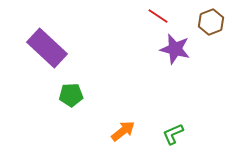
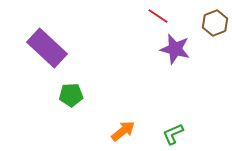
brown hexagon: moved 4 px right, 1 px down
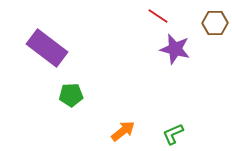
brown hexagon: rotated 20 degrees clockwise
purple rectangle: rotated 6 degrees counterclockwise
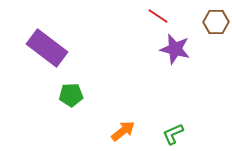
brown hexagon: moved 1 px right, 1 px up
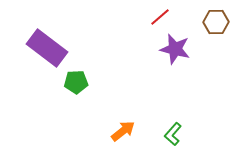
red line: moved 2 px right, 1 px down; rotated 75 degrees counterclockwise
green pentagon: moved 5 px right, 13 px up
green L-shape: rotated 25 degrees counterclockwise
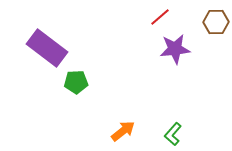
purple star: rotated 20 degrees counterclockwise
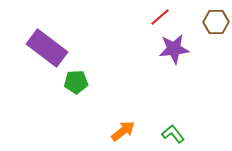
purple star: moved 1 px left
green L-shape: rotated 100 degrees clockwise
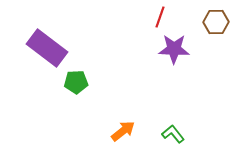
red line: rotated 30 degrees counterclockwise
purple star: rotated 8 degrees clockwise
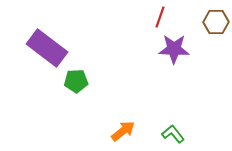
green pentagon: moved 1 px up
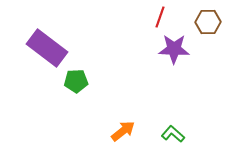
brown hexagon: moved 8 px left
green L-shape: rotated 10 degrees counterclockwise
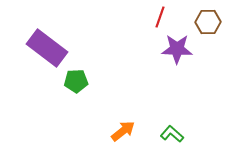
purple star: moved 3 px right
green L-shape: moved 1 px left
